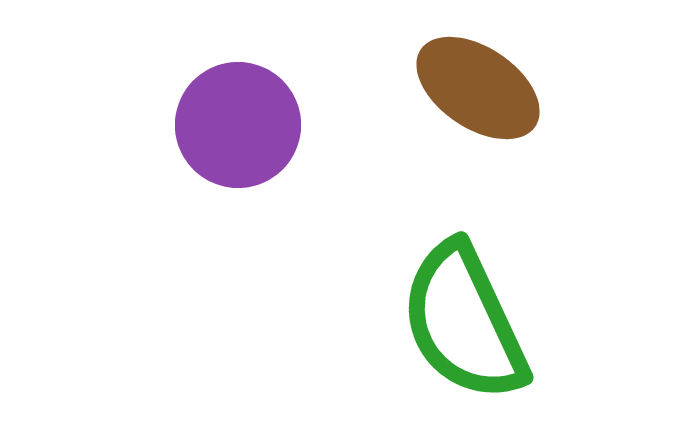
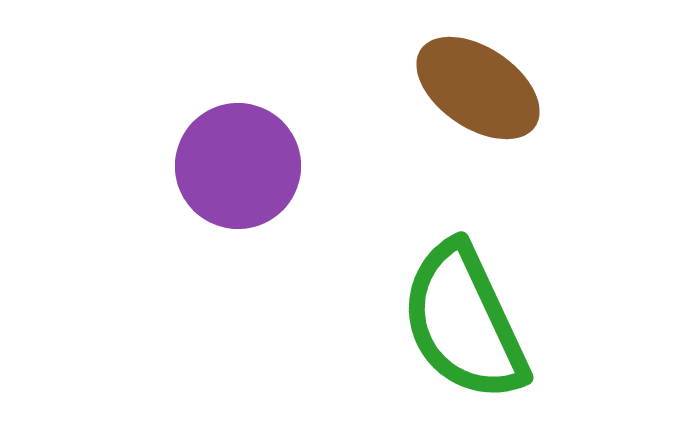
purple circle: moved 41 px down
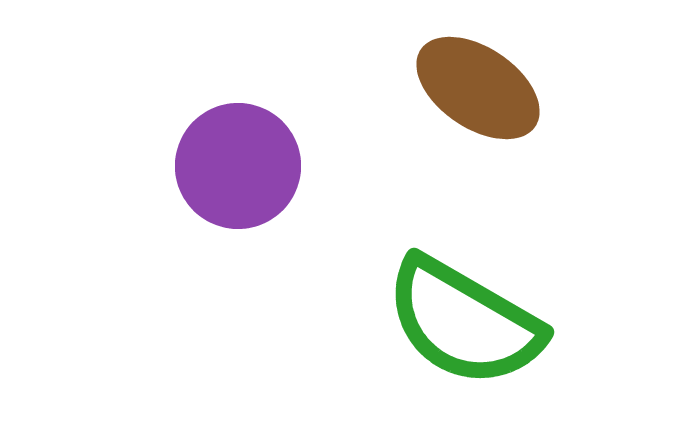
green semicircle: rotated 35 degrees counterclockwise
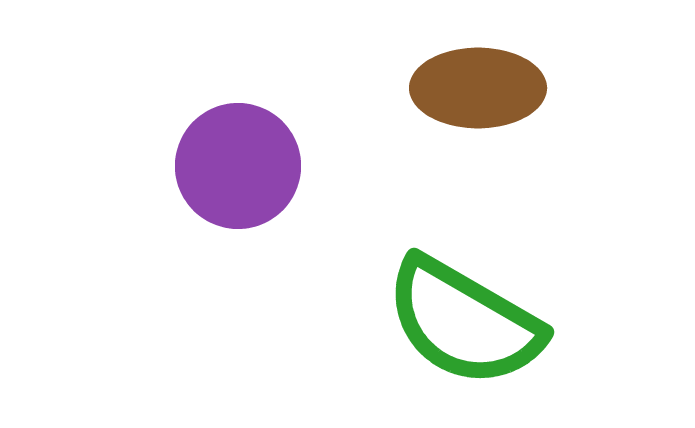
brown ellipse: rotated 34 degrees counterclockwise
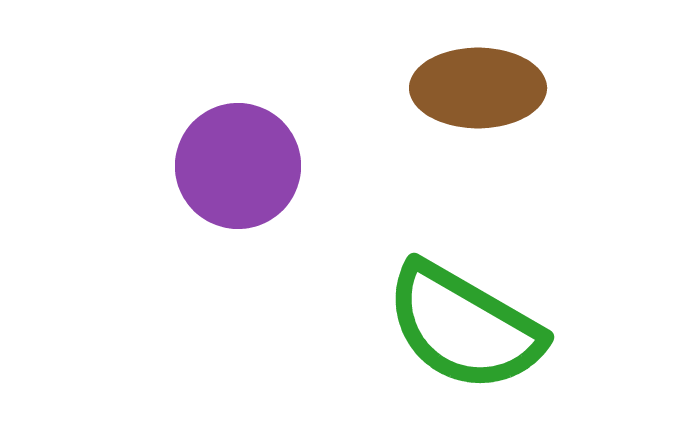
green semicircle: moved 5 px down
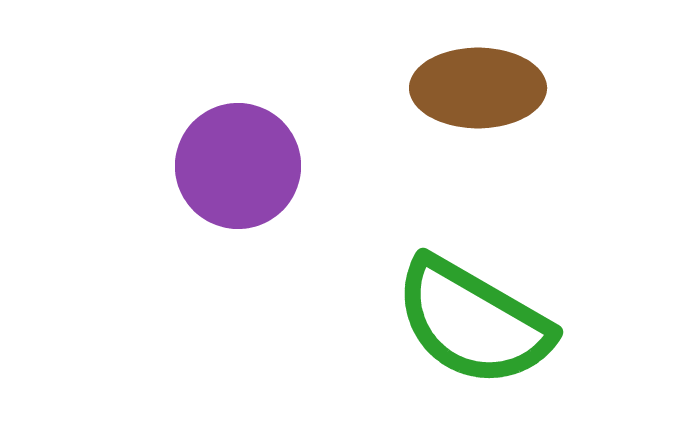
green semicircle: moved 9 px right, 5 px up
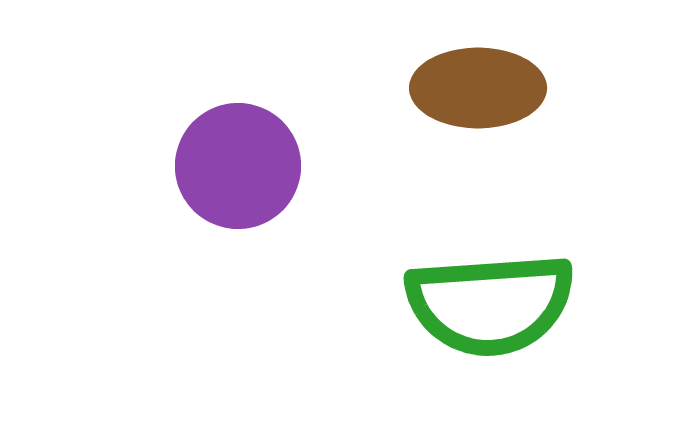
green semicircle: moved 17 px right, 18 px up; rotated 34 degrees counterclockwise
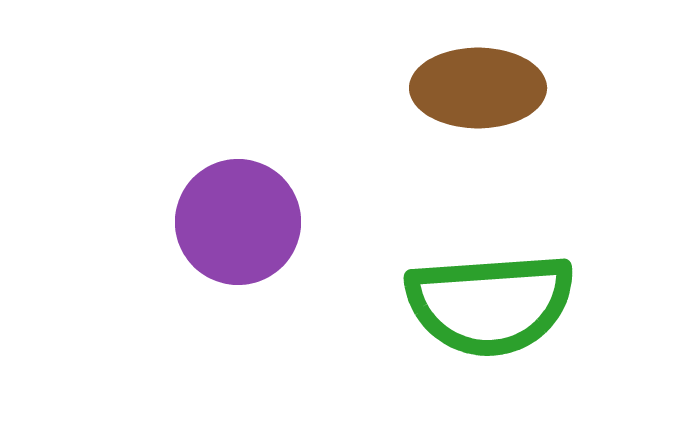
purple circle: moved 56 px down
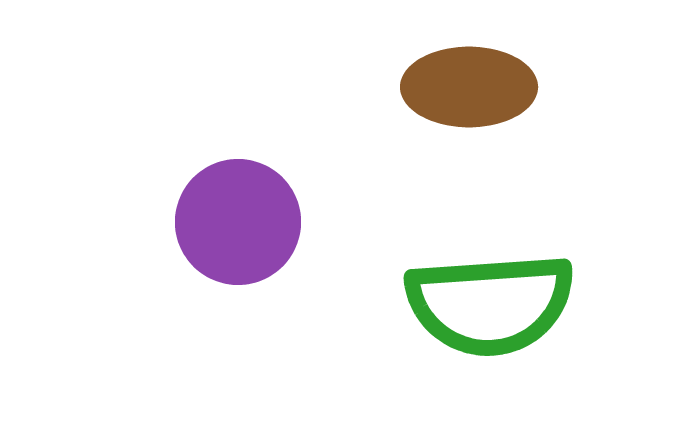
brown ellipse: moved 9 px left, 1 px up
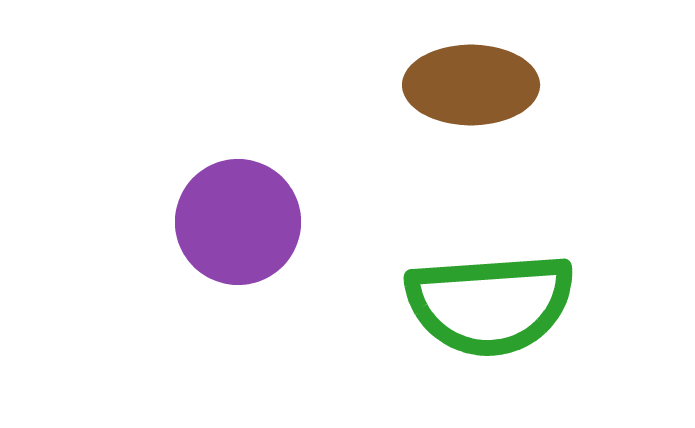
brown ellipse: moved 2 px right, 2 px up
